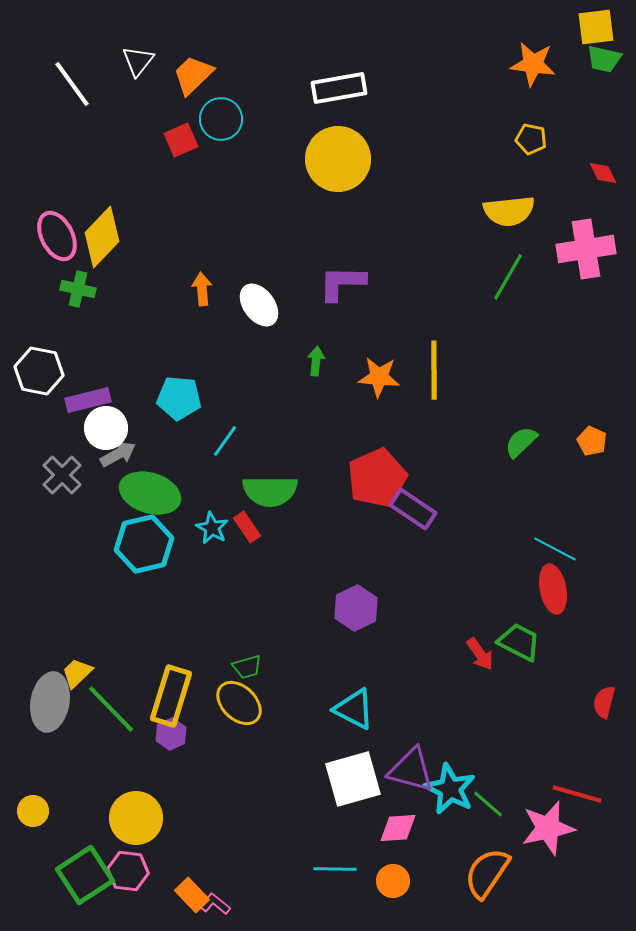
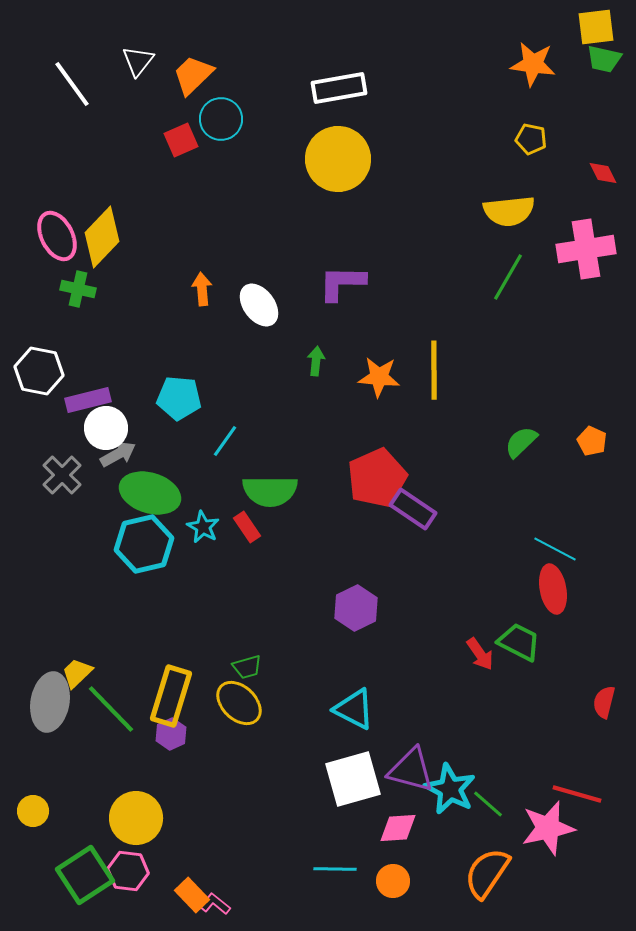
cyan star at (212, 528): moved 9 px left, 1 px up
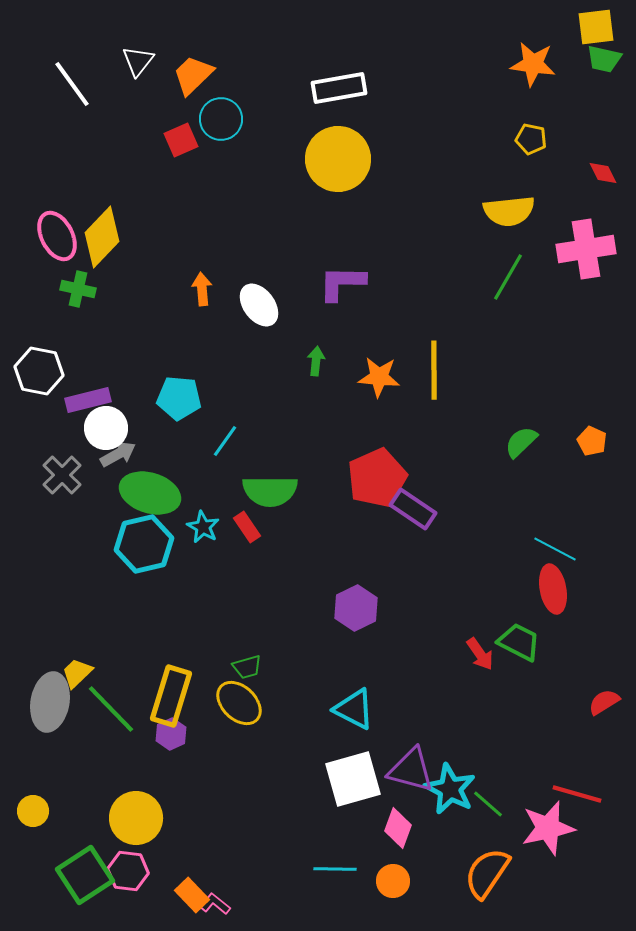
red semicircle at (604, 702): rotated 44 degrees clockwise
pink diamond at (398, 828): rotated 66 degrees counterclockwise
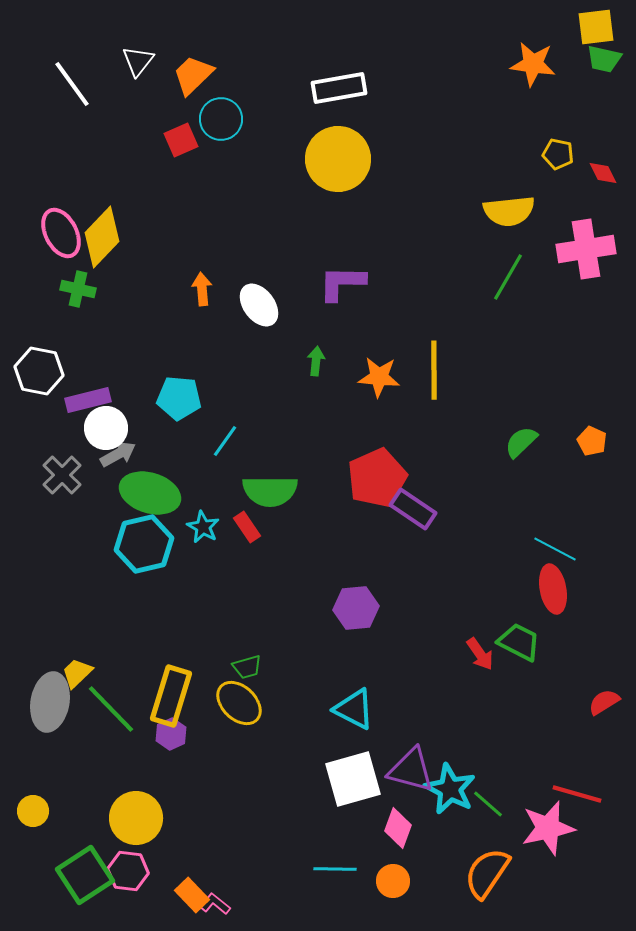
yellow pentagon at (531, 139): moved 27 px right, 15 px down
pink ellipse at (57, 236): moved 4 px right, 3 px up
purple hexagon at (356, 608): rotated 21 degrees clockwise
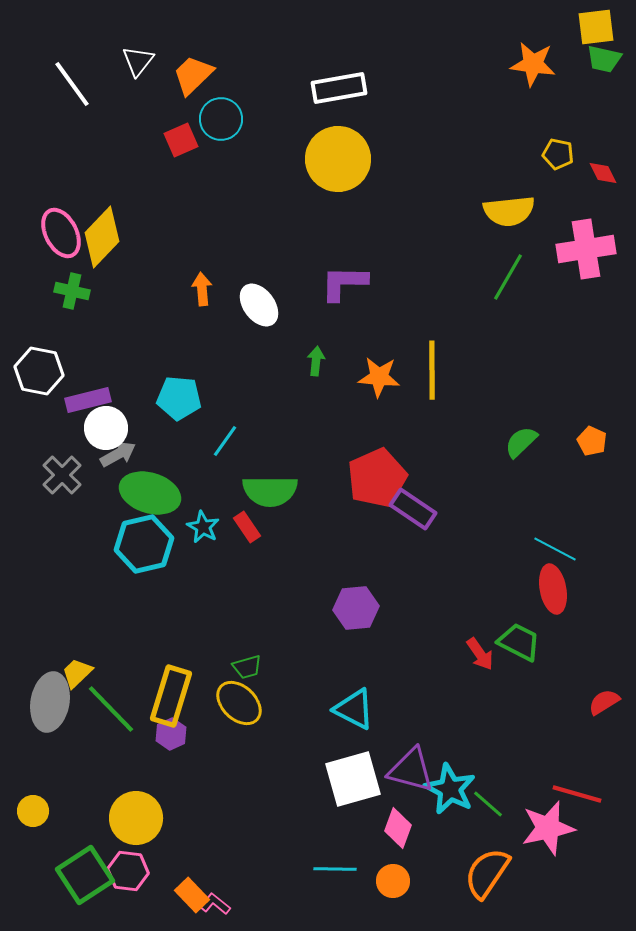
purple L-shape at (342, 283): moved 2 px right
green cross at (78, 289): moved 6 px left, 2 px down
yellow line at (434, 370): moved 2 px left
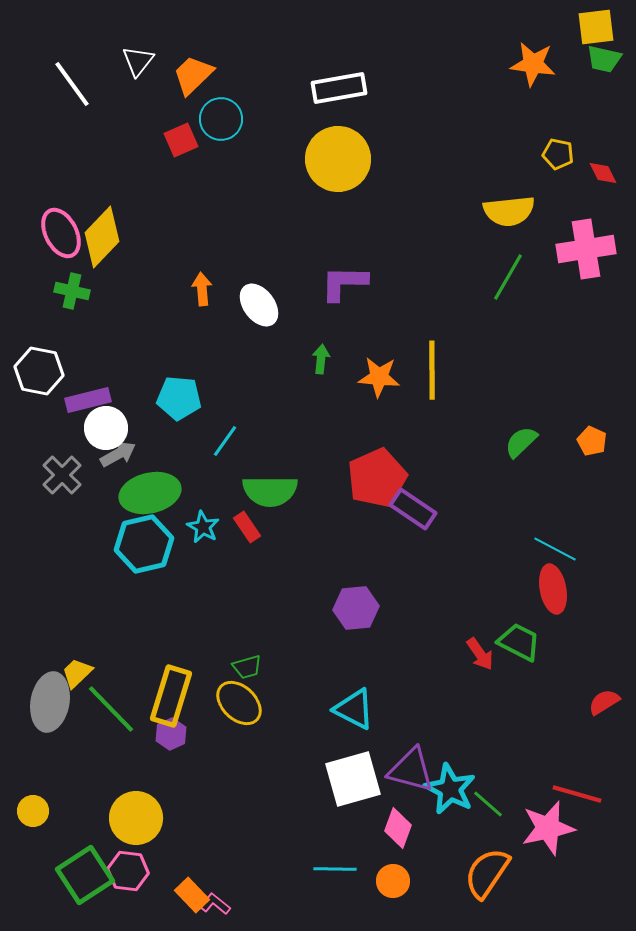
green arrow at (316, 361): moved 5 px right, 2 px up
green ellipse at (150, 493): rotated 30 degrees counterclockwise
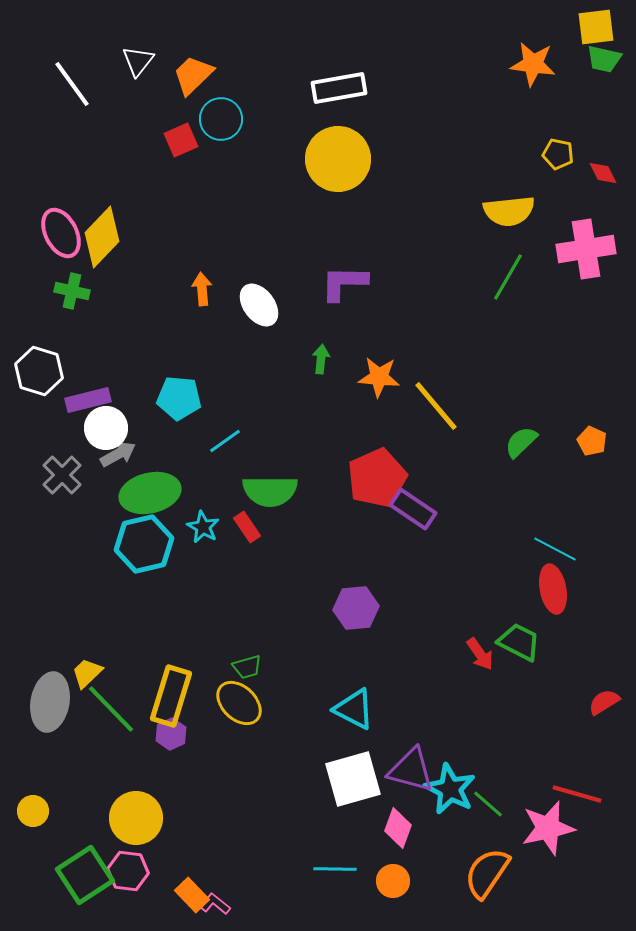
yellow line at (432, 370): moved 4 px right, 36 px down; rotated 40 degrees counterclockwise
white hexagon at (39, 371): rotated 6 degrees clockwise
cyan line at (225, 441): rotated 20 degrees clockwise
yellow trapezoid at (77, 673): moved 10 px right
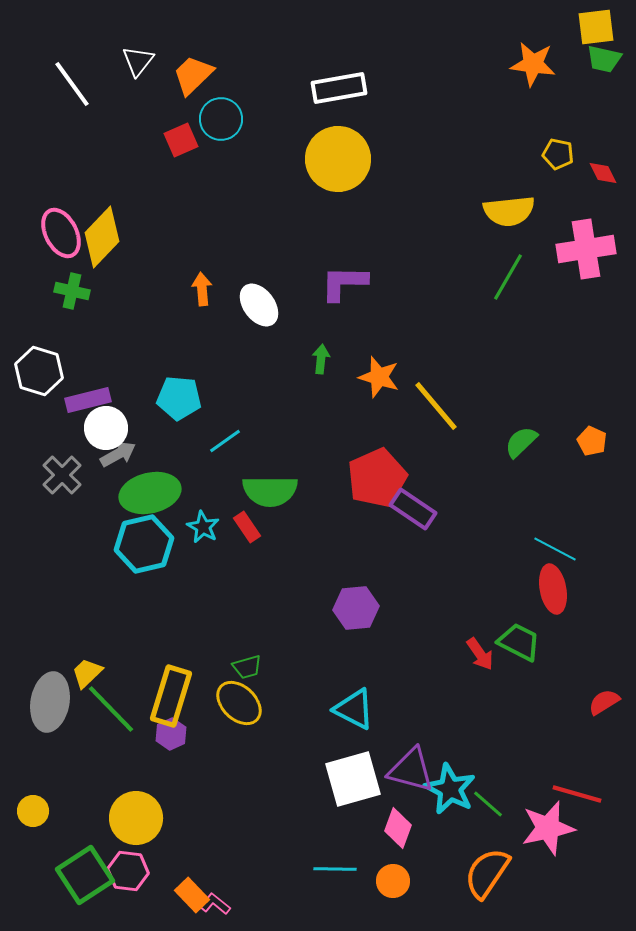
orange star at (379, 377): rotated 12 degrees clockwise
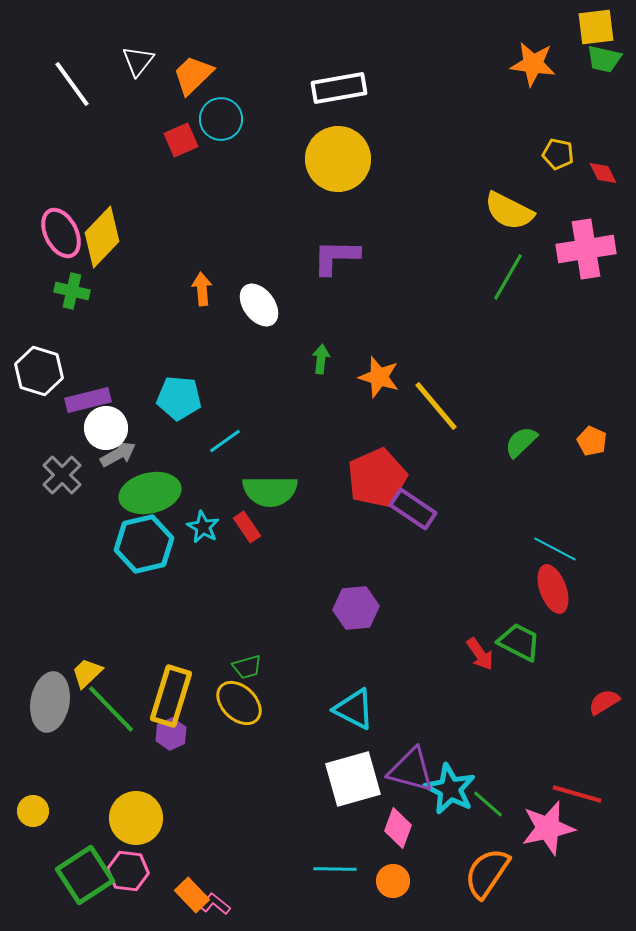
yellow semicircle at (509, 211): rotated 33 degrees clockwise
purple L-shape at (344, 283): moved 8 px left, 26 px up
red ellipse at (553, 589): rotated 9 degrees counterclockwise
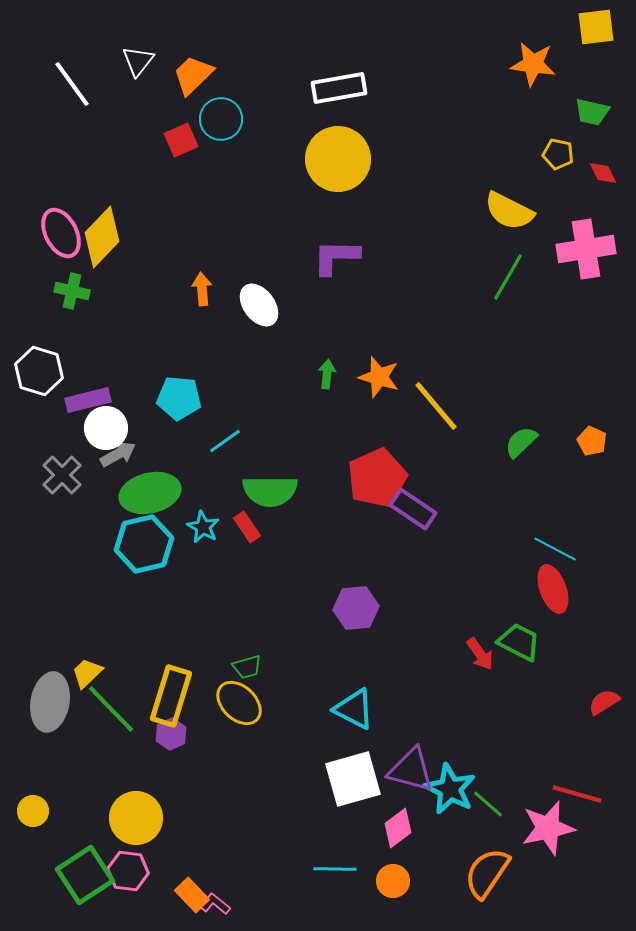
green trapezoid at (604, 59): moved 12 px left, 53 px down
green arrow at (321, 359): moved 6 px right, 15 px down
pink diamond at (398, 828): rotated 33 degrees clockwise
